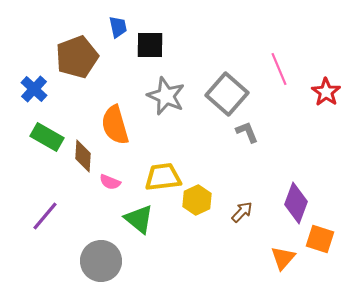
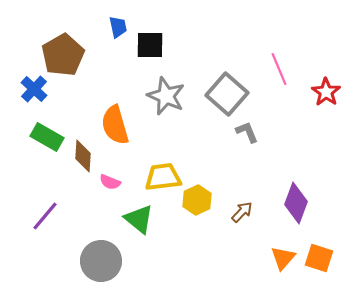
brown pentagon: moved 14 px left, 2 px up; rotated 9 degrees counterclockwise
orange square: moved 1 px left, 19 px down
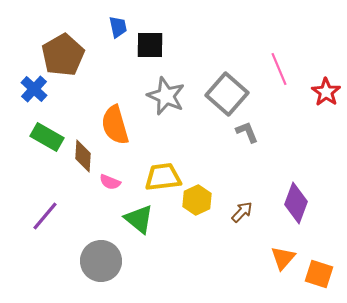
orange square: moved 16 px down
